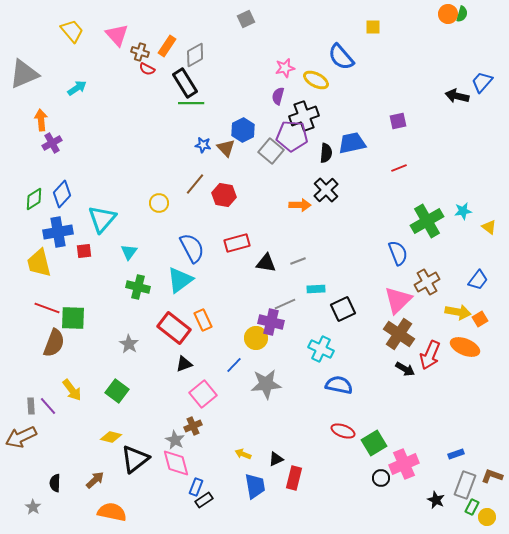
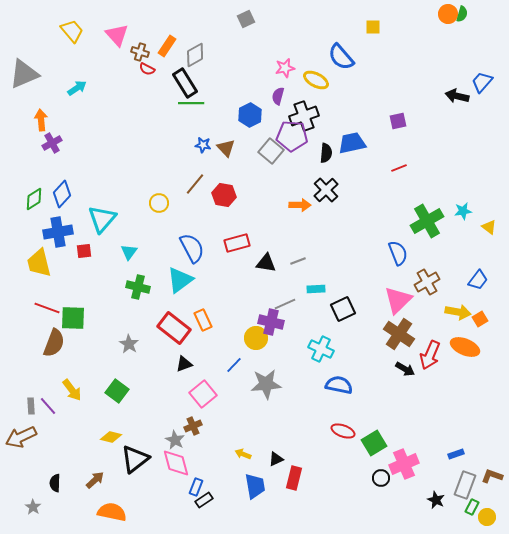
blue hexagon at (243, 130): moved 7 px right, 15 px up
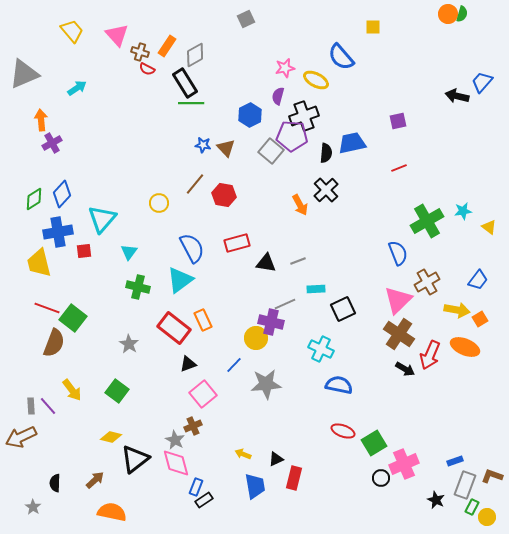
orange arrow at (300, 205): rotated 60 degrees clockwise
yellow arrow at (458, 312): moved 1 px left, 2 px up
green square at (73, 318): rotated 36 degrees clockwise
black triangle at (184, 364): moved 4 px right
blue rectangle at (456, 454): moved 1 px left, 7 px down
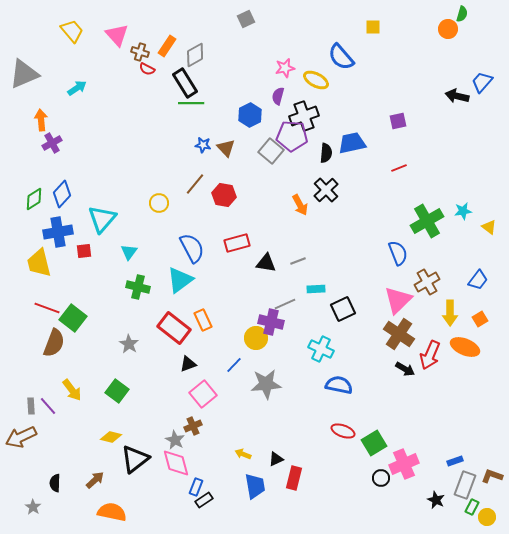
orange circle at (448, 14): moved 15 px down
yellow arrow at (457, 310): moved 7 px left, 3 px down; rotated 80 degrees clockwise
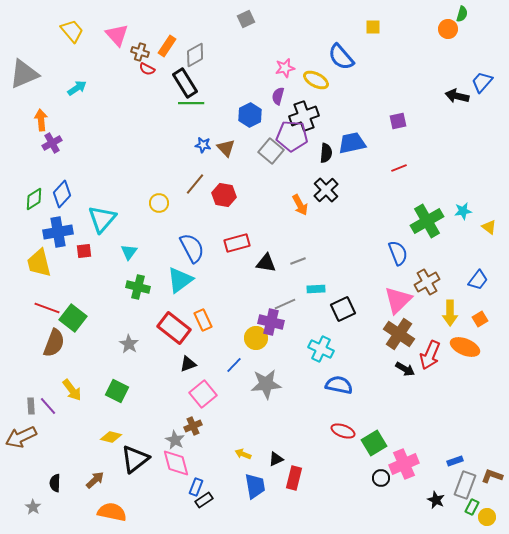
green square at (117, 391): rotated 10 degrees counterclockwise
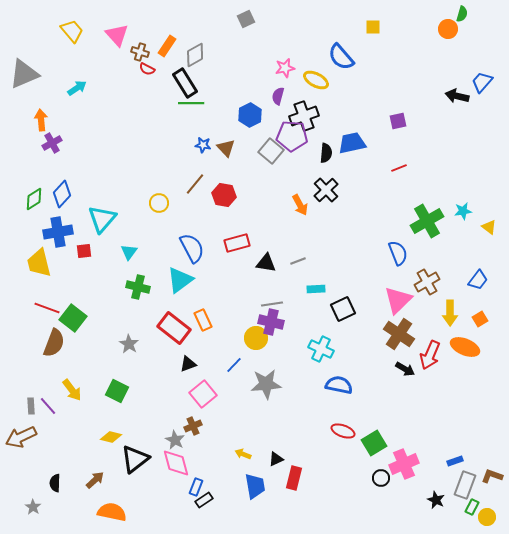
gray line at (285, 304): moved 13 px left; rotated 15 degrees clockwise
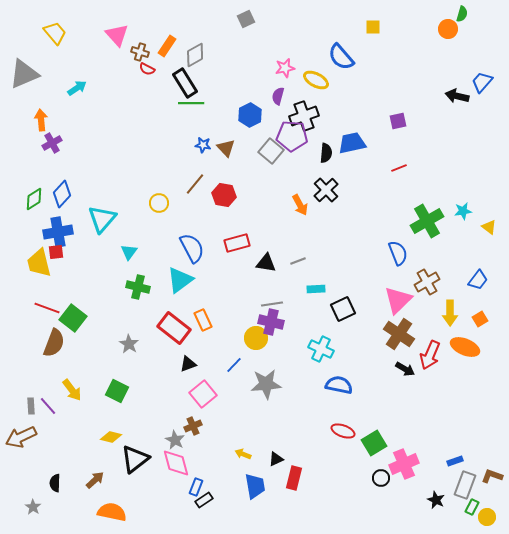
yellow trapezoid at (72, 31): moved 17 px left, 2 px down
red square at (84, 251): moved 28 px left, 1 px down
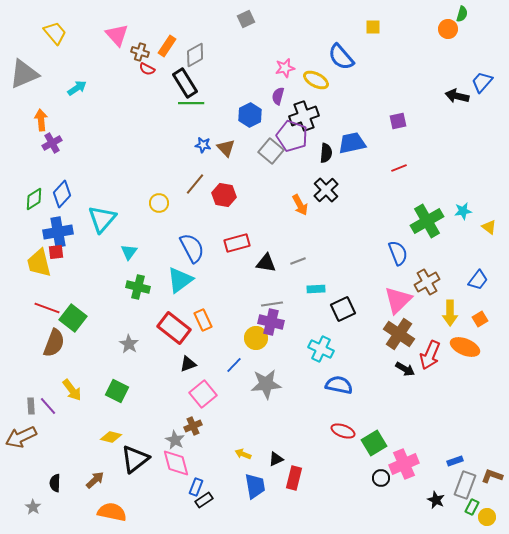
purple pentagon at (292, 136): rotated 16 degrees clockwise
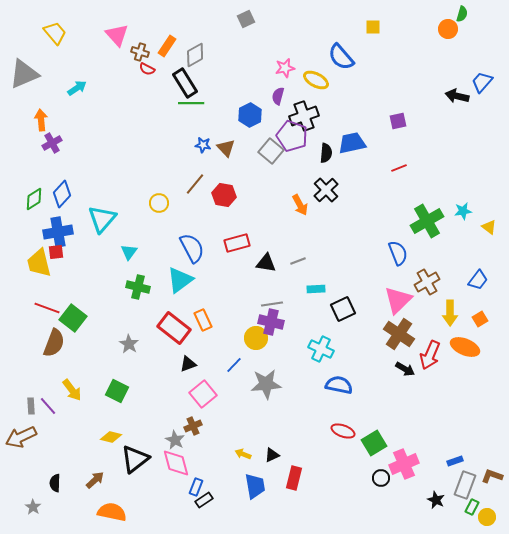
black triangle at (276, 459): moved 4 px left, 4 px up
